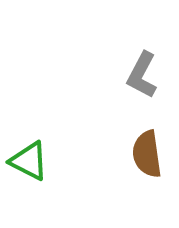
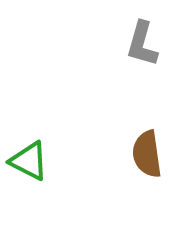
gray L-shape: moved 31 px up; rotated 12 degrees counterclockwise
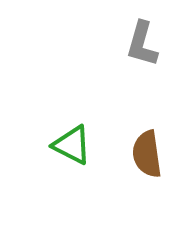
green triangle: moved 43 px right, 16 px up
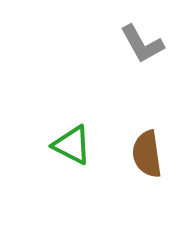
gray L-shape: rotated 45 degrees counterclockwise
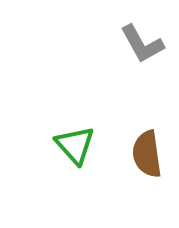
green triangle: moved 3 px right; rotated 21 degrees clockwise
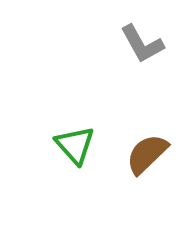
brown semicircle: rotated 54 degrees clockwise
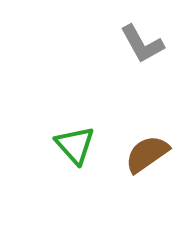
brown semicircle: rotated 9 degrees clockwise
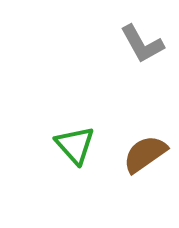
brown semicircle: moved 2 px left
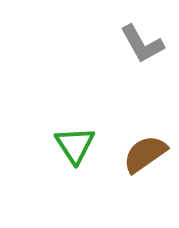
green triangle: rotated 9 degrees clockwise
